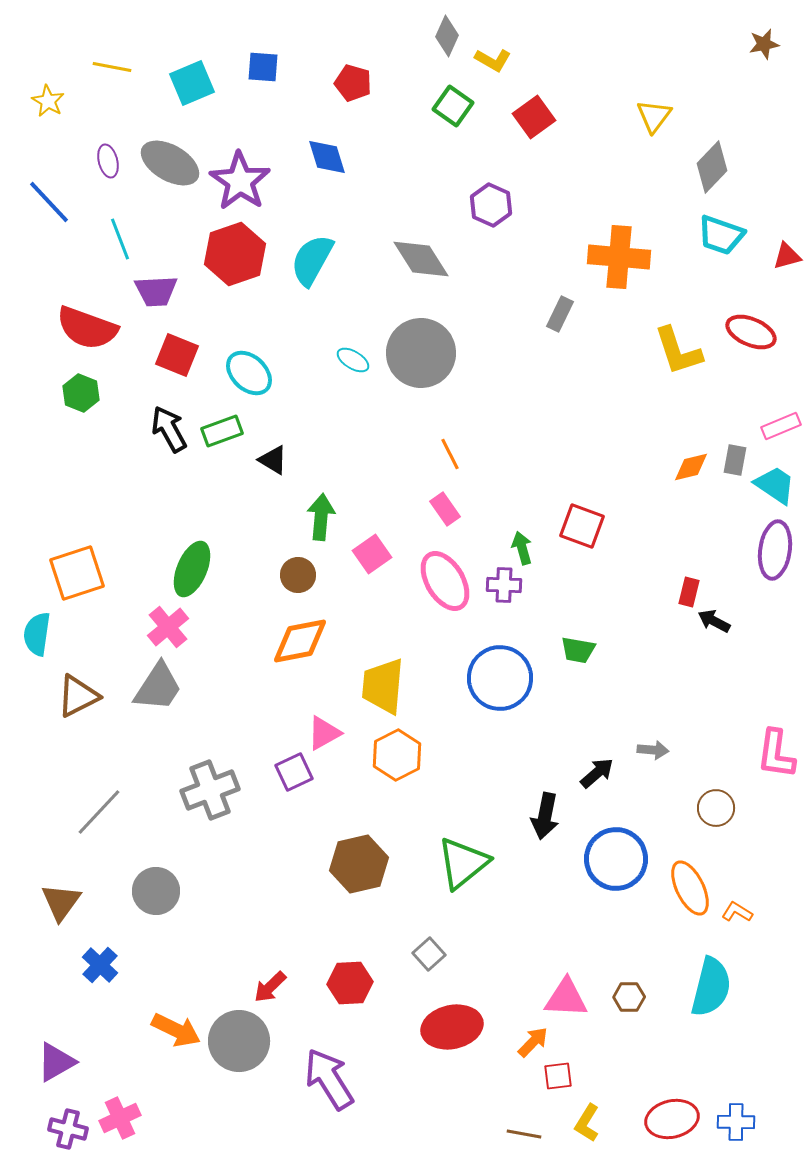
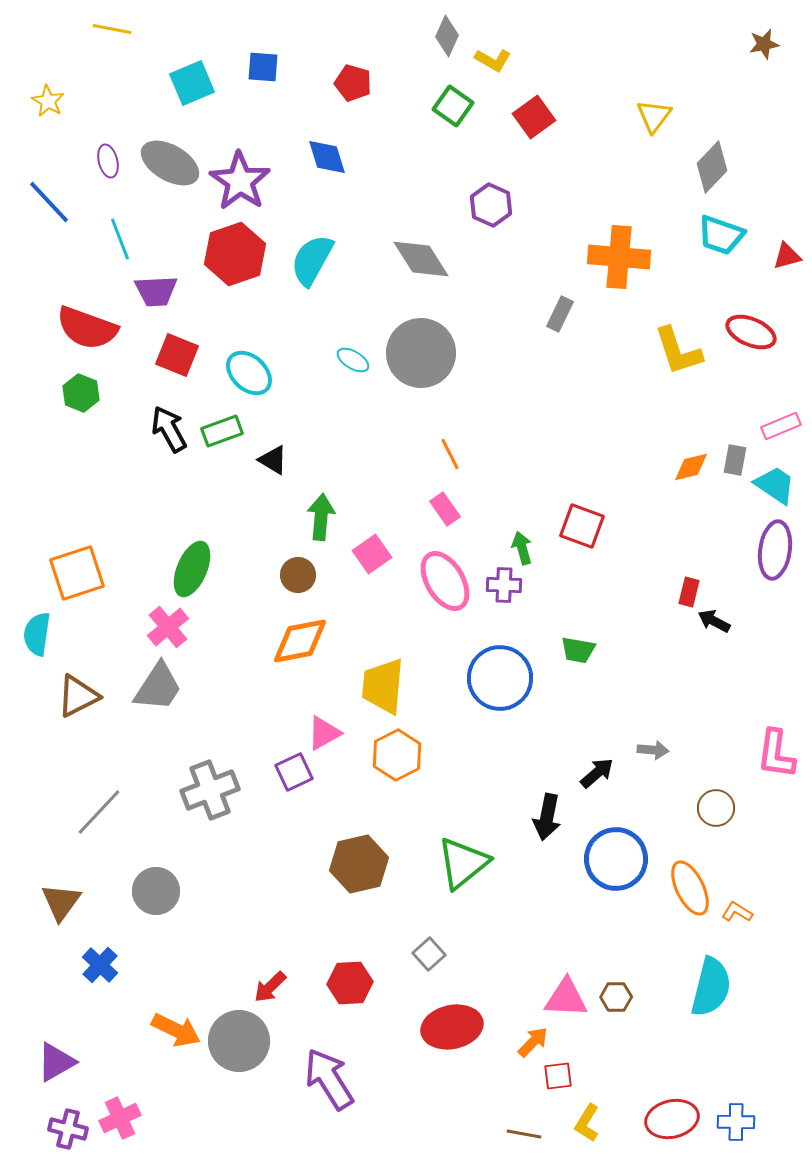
yellow line at (112, 67): moved 38 px up
black arrow at (545, 816): moved 2 px right, 1 px down
brown hexagon at (629, 997): moved 13 px left
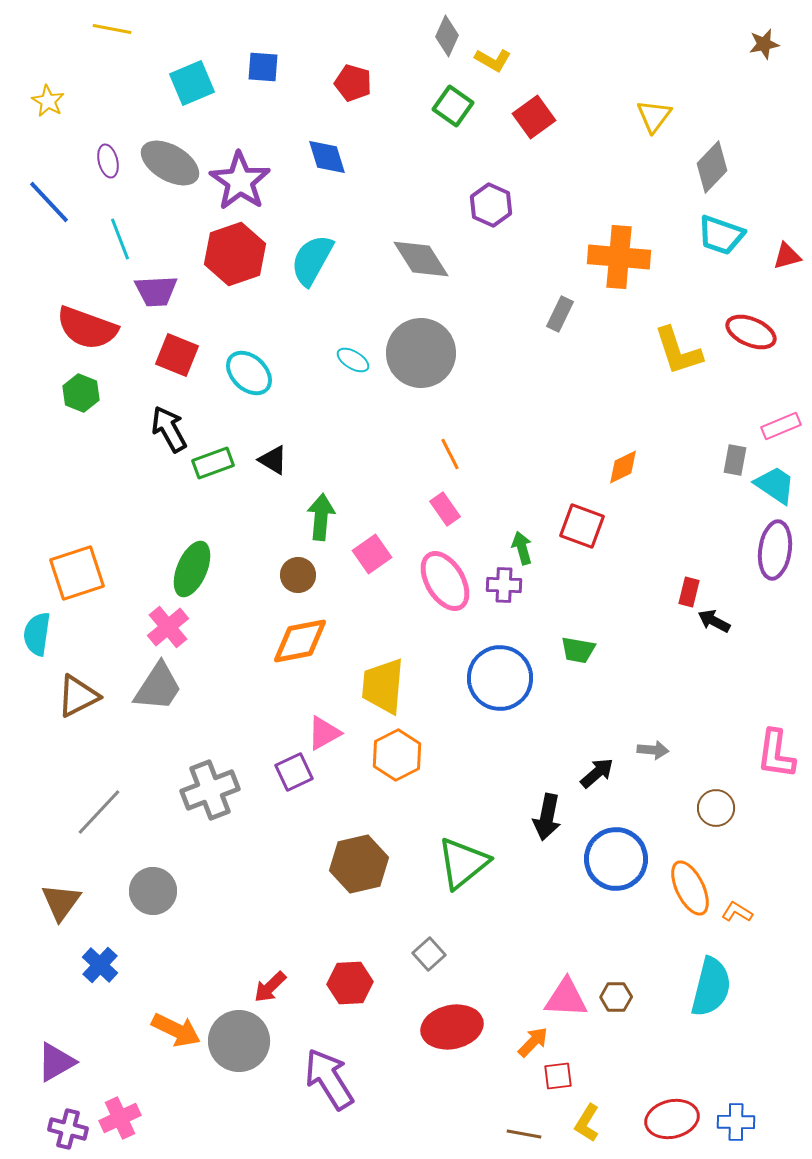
green rectangle at (222, 431): moved 9 px left, 32 px down
orange diamond at (691, 467): moved 68 px left; rotated 12 degrees counterclockwise
gray circle at (156, 891): moved 3 px left
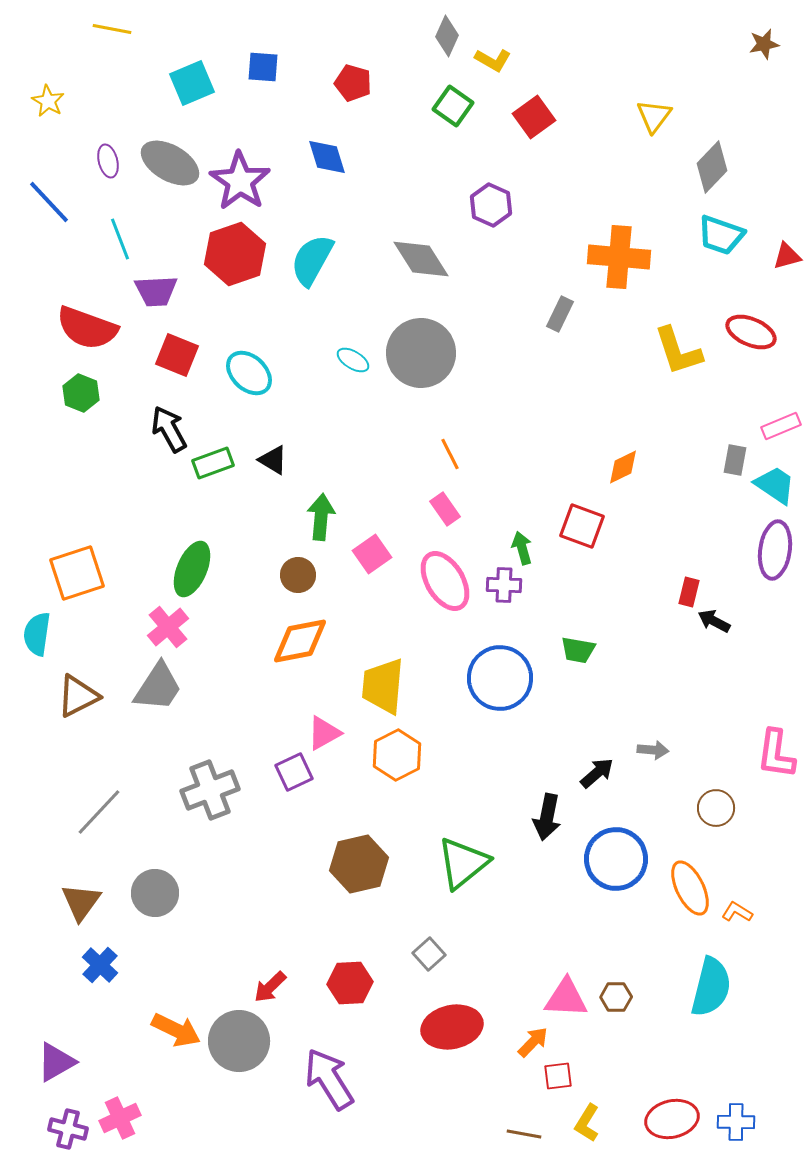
gray circle at (153, 891): moved 2 px right, 2 px down
brown triangle at (61, 902): moved 20 px right
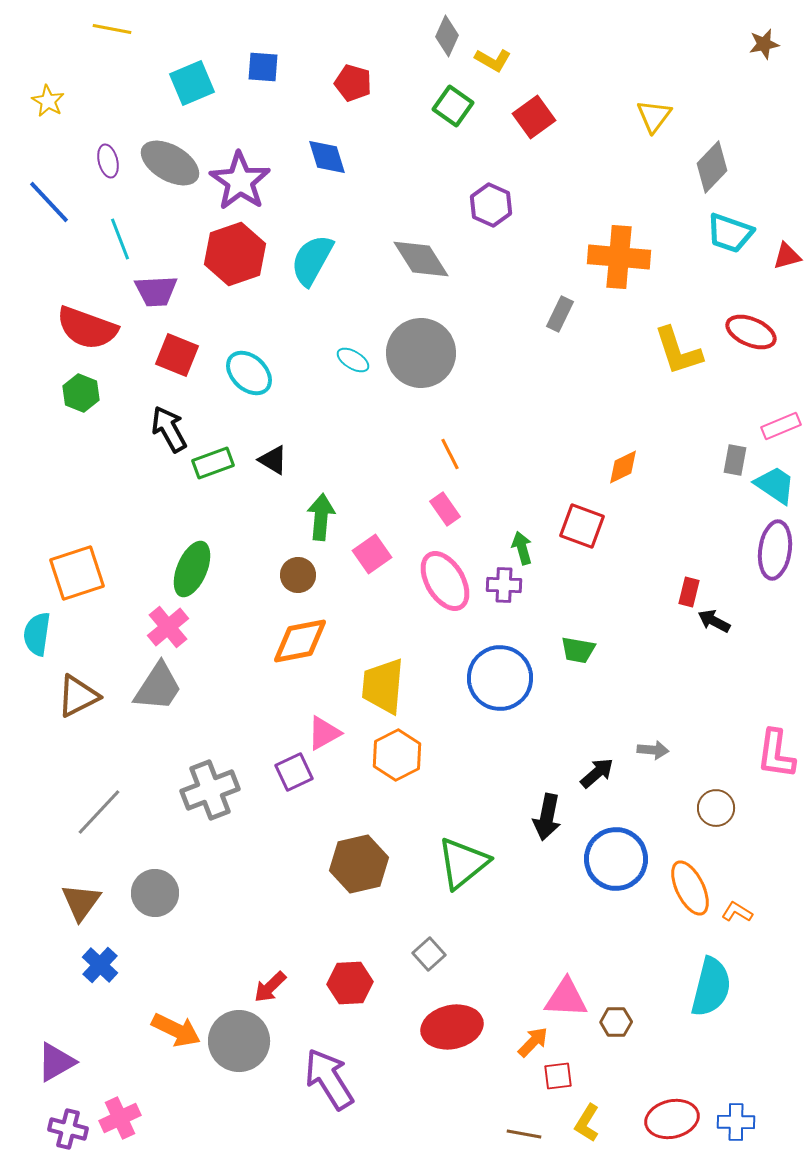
cyan trapezoid at (721, 235): moved 9 px right, 2 px up
brown hexagon at (616, 997): moved 25 px down
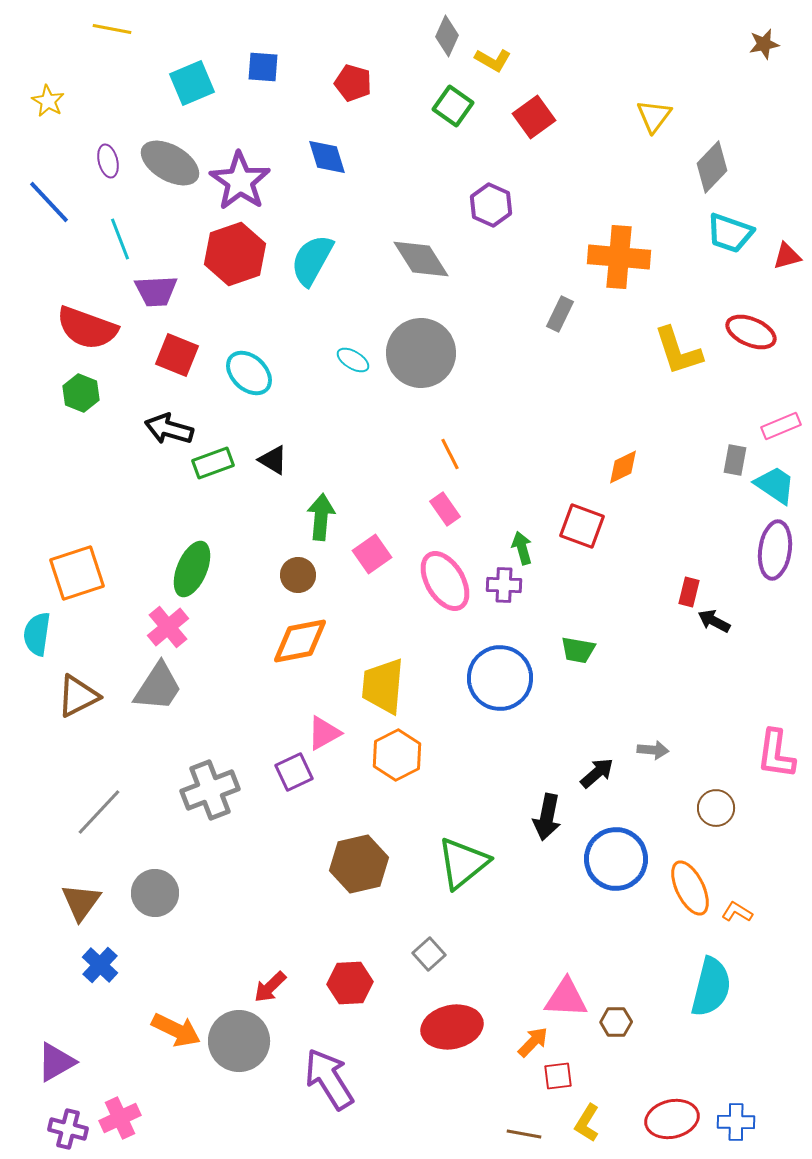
black arrow at (169, 429): rotated 45 degrees counterclockwise
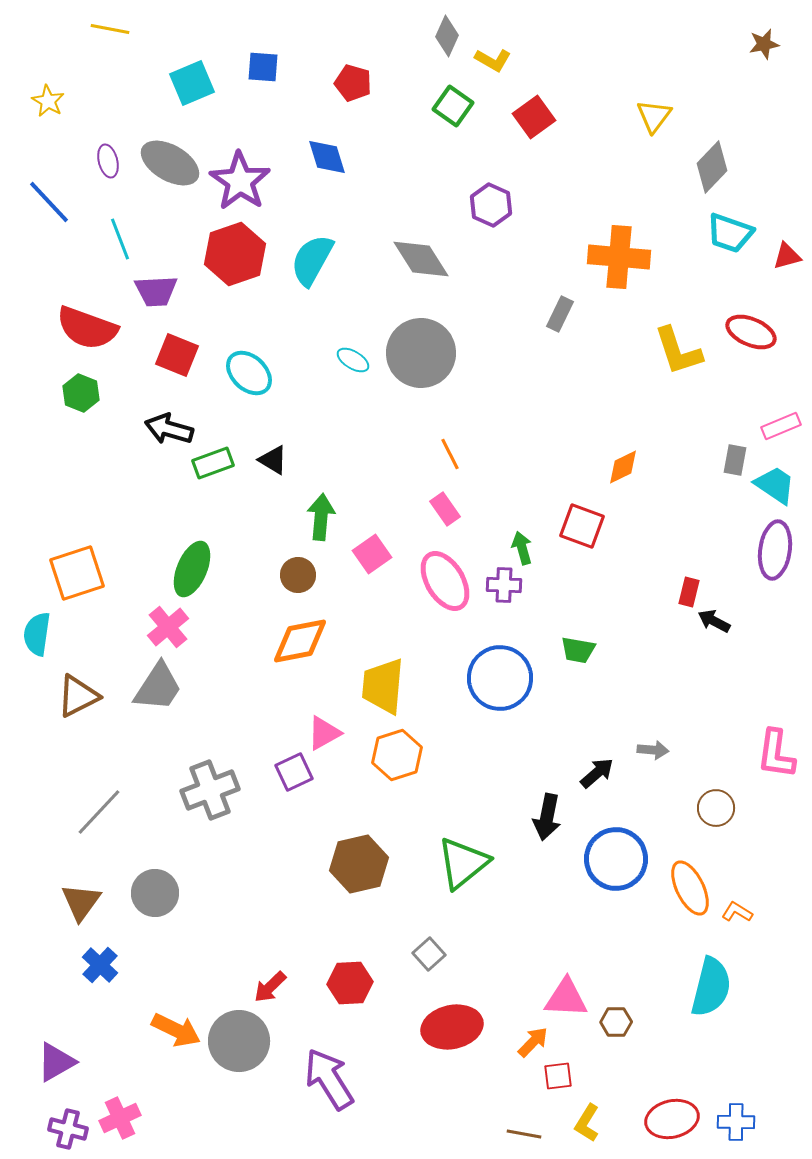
yellow line at (112, 29): moved 2 px left
orange hexagon at (397, 755): rotated 9 degrees clockwise
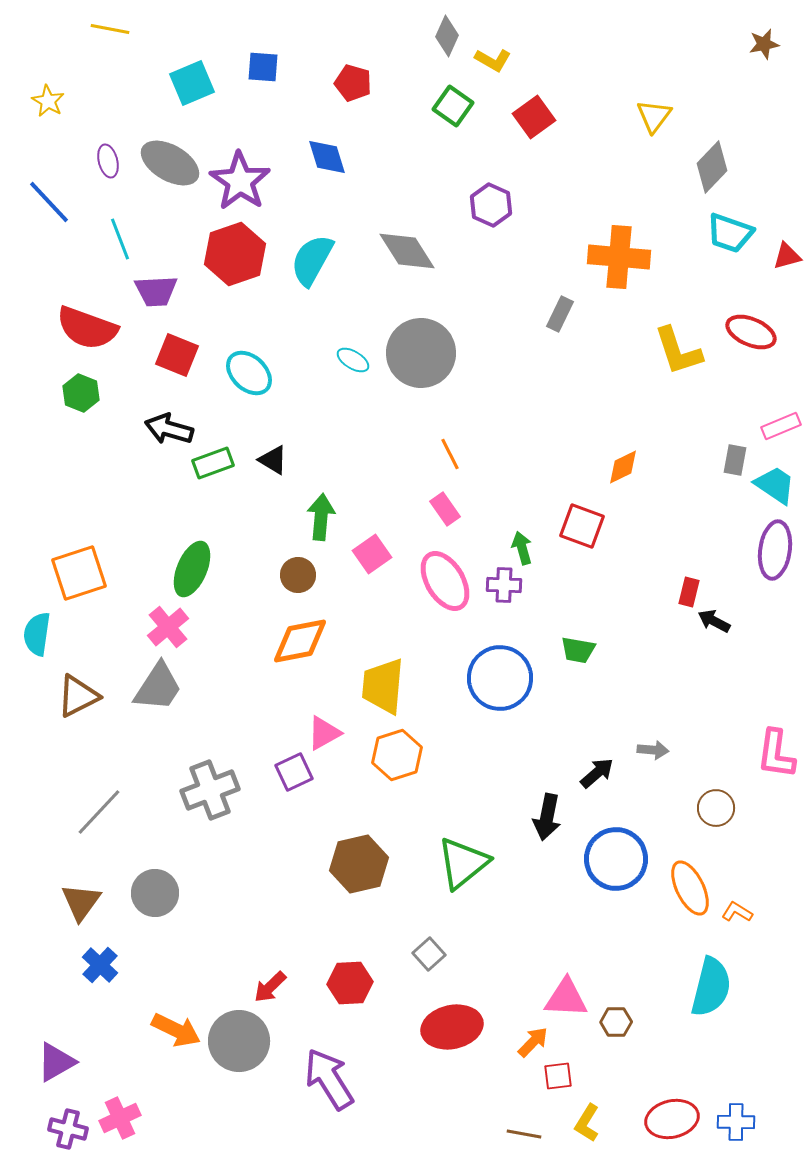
gray diamond at (421, 259): moved 14 px left, 8 px up
orange square at (77, 573): moved 2 px right
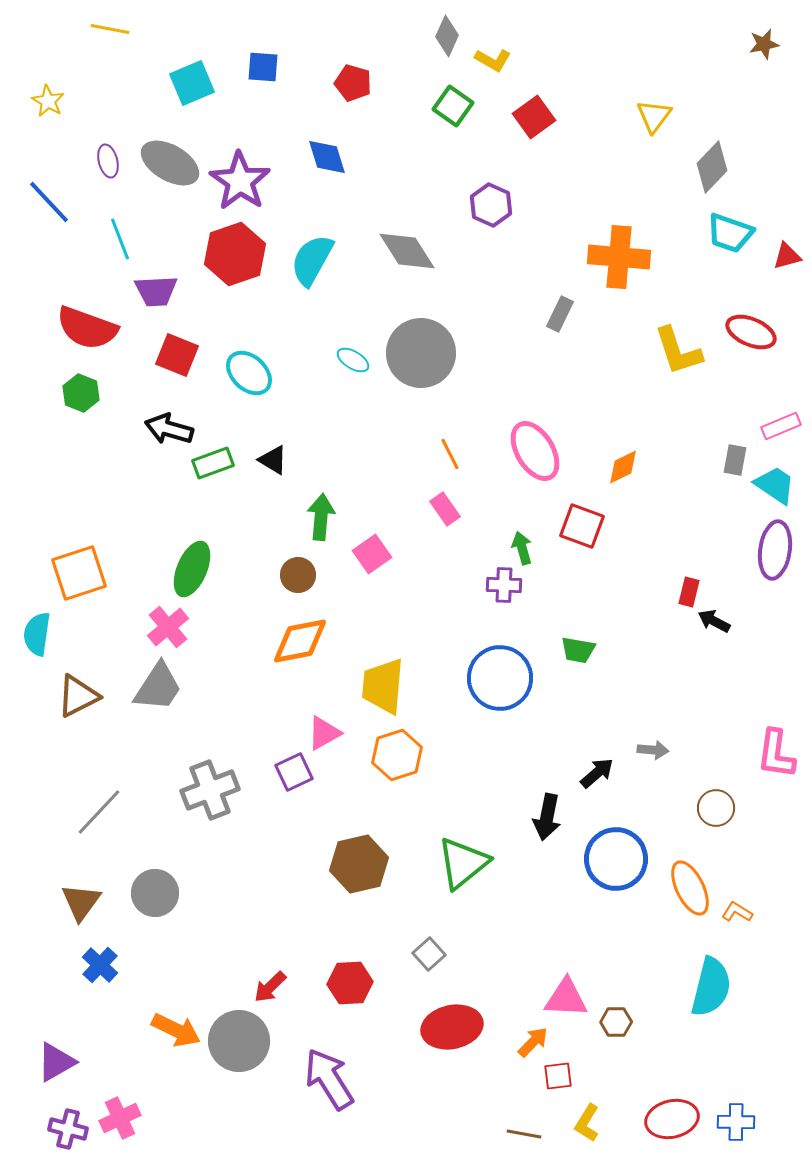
pink ellipse at (445, 581): moved 90 px right, 130 px up
